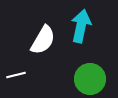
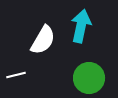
green circle: moved 1 px left, 1 px up
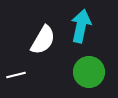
green circle: moved 6 px up
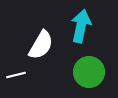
white semicircle: moved 2 px left, 5 px down
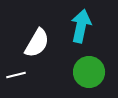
white semicircle: moved 4 px left, 2 px up
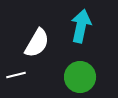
green circle: moved 9 px left, 5 px down
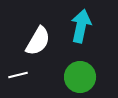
white semicircle: moved 1 px right, 2 px up
white line: moved 2 px right
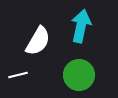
green circle: moved 1 px left, 2 px up
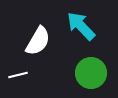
cyan arrow: rotated 56 degrees counterclockwise
green circle: moved 12 px right, 2 px up
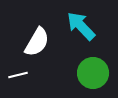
white semicircle: moved 1 px left, 1 px down
green circle: moved 2 px right
